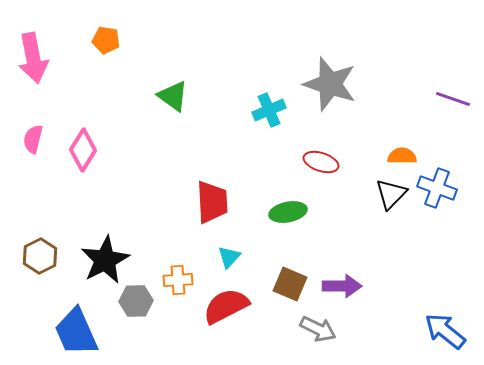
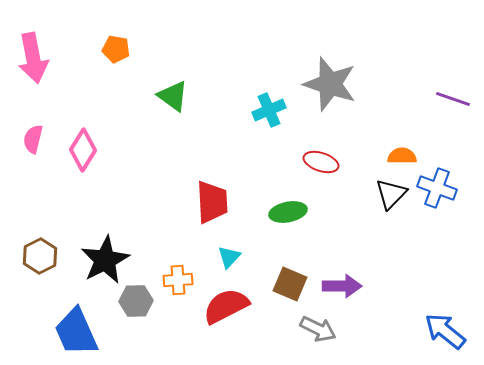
orange pentagon: moved 10 px right, 9 px down
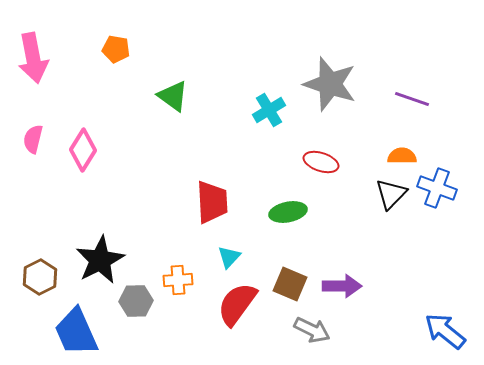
purple line: moved 41 px left
cyan cross: rotated 8 degrees counterclockwise
brown hexagon: moved 21 px down
black star: moved 5 px left
red semicircle: moved 11 px right, 2 px up; rotated 27 degrees counterclockwise
gray arrow: moved 6 px left, 1 px down
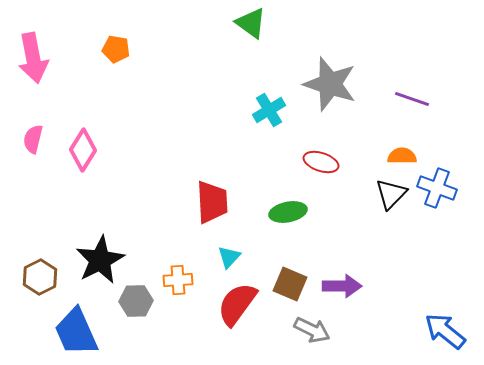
green triangle: moved 78 px right, 73 px up
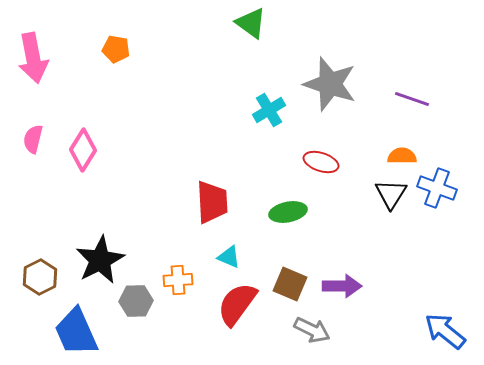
black triangle: rotated 12 degrees counterclockwise
cyan triangle: rotated 50 degrees counterclockwise
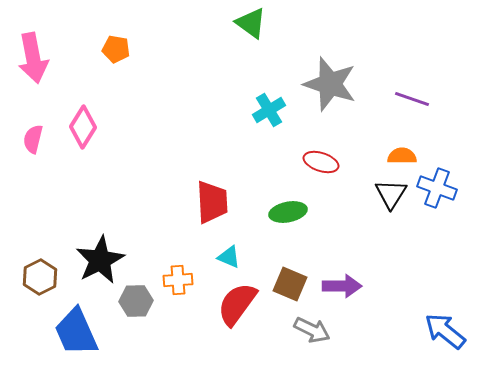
pink diamond: moved 23 px up
